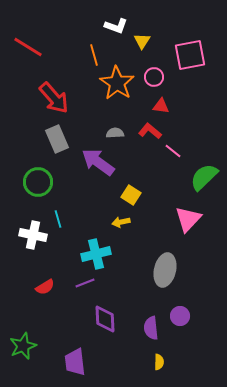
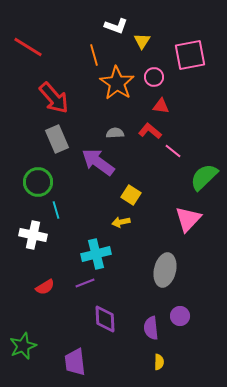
cyan line: moved 2 px left, 9 px up
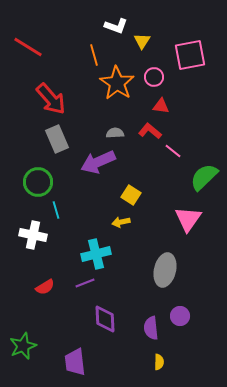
red arrow: moved 3 px left, 1 px down
purple arrow: rotated 60 degrees counterclockwise
pink triangle: rotated 8 degrees counterclockwise
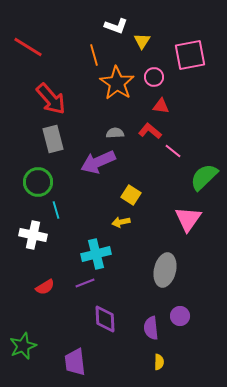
gray rectangle: moved 4 px left; rotated 8 degrees clockwise
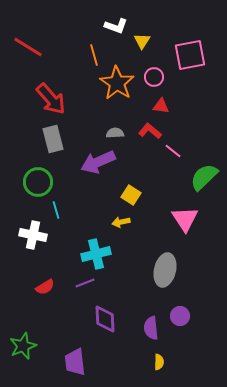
pink triangle: moved 3 px left; rotated 8 degrees counterclockwise
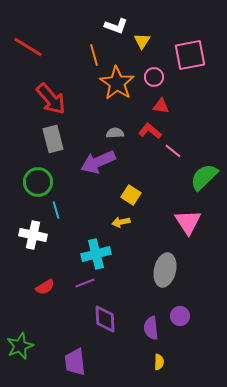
pink triangle: moved 3 px right, 3 px down
green star: moved 3 px left
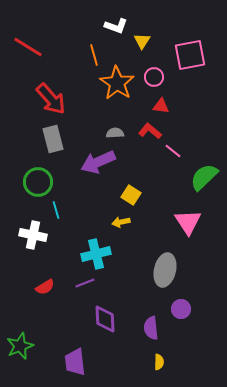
purple circle: moved 1 px right, 7 px up
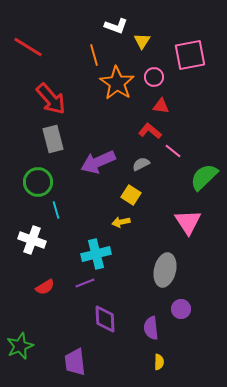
gray semicircle: moved 26 px right, 31 px down; rotated 24 degrees counterclockwise
white cross: moved 1 px left, 5 px down; rotated 8 degrees clockwise
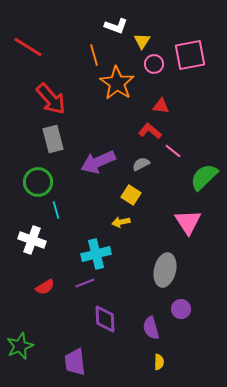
pink circle: moved 13 px up
purple semicircle: rotated 10 degrees counterclockwise
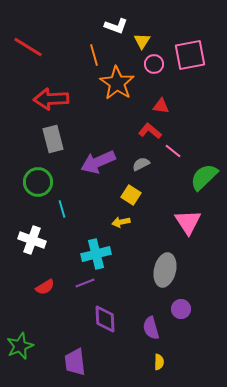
red arrow: rotated 128 degrees clockwise
cyan line: moved 6 px right, 1 px up
